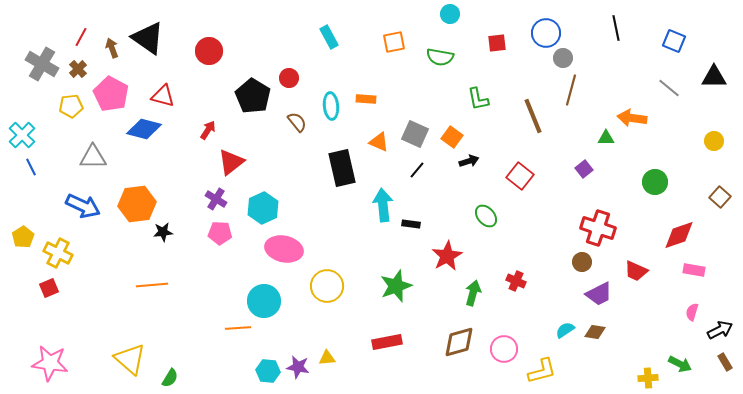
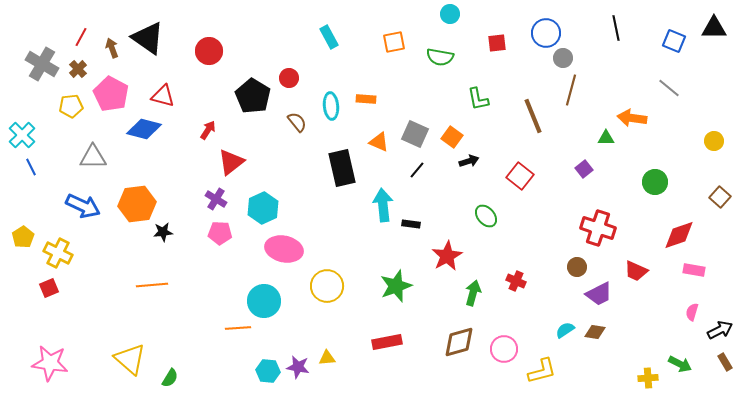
black triangle at (714, 77): moved 49 px up
brown circle at (582, 262): moved 5 px left, 5 px down
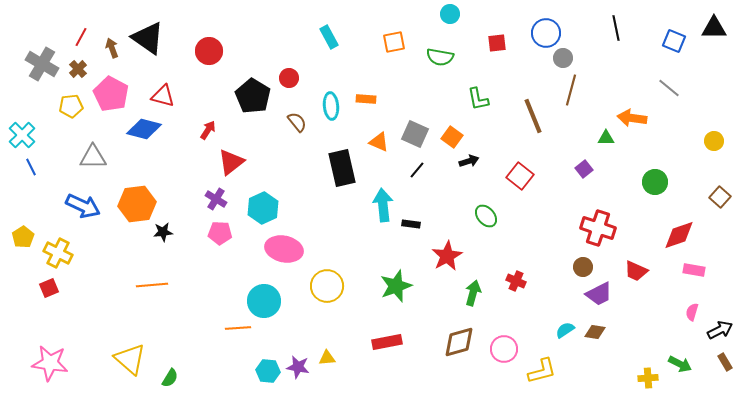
brown circle at (577, 267): moved 6 px right
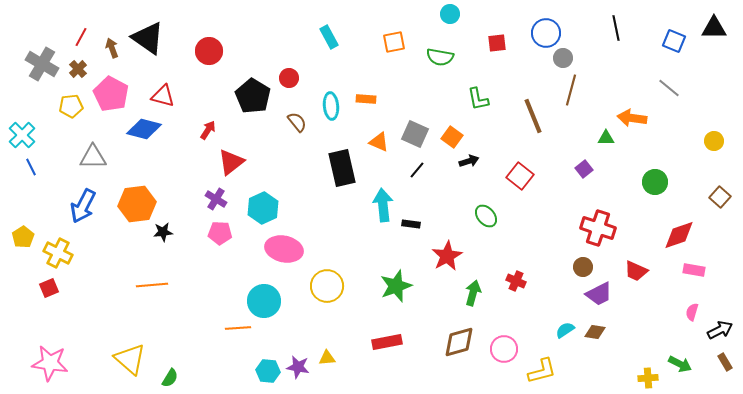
blue arrow at (83, 206): rotated 92 degrees clockwise
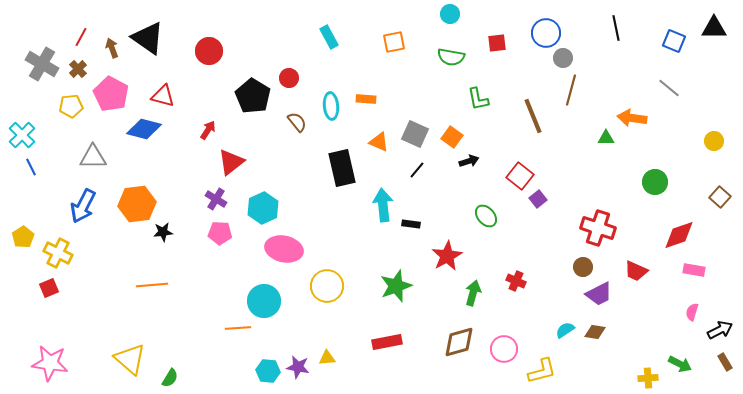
green semicircle at (440, 57): moved 11 px right
purple square at (584, 169): moved 46 px left, 30 px down
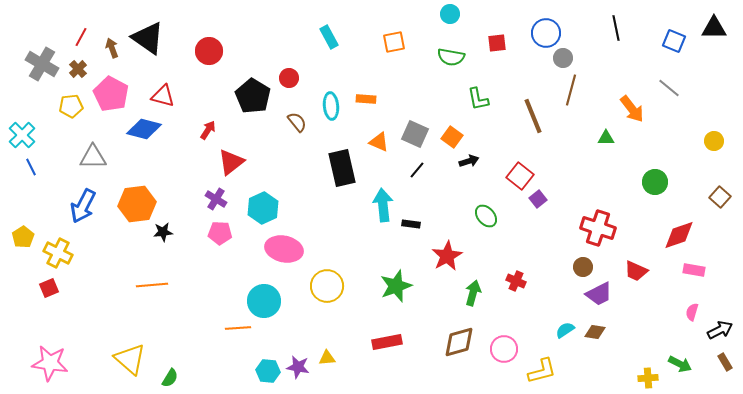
orange arrow at (632, 118): moved 9 px up; rotated 136 degrees counterclockwise
